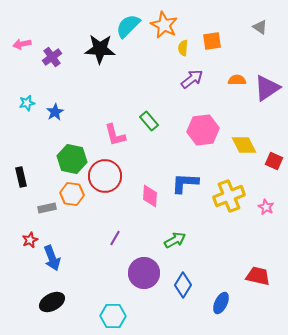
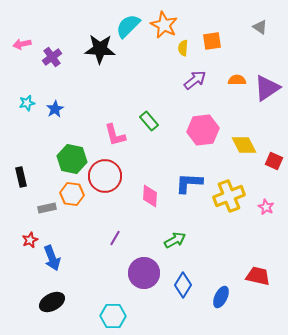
purple arrow: moved 3 px right, 1 px down
blue star: moved 3 px up
blue L-shape: moved 4 px right
blue ellipse: moved 6 px up
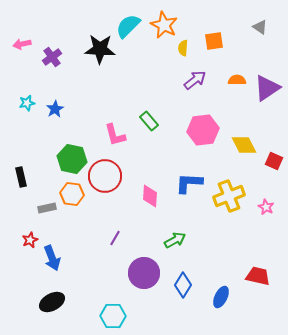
orange square: moved 2 px right
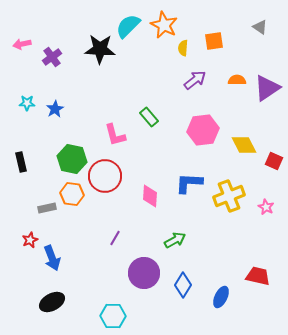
cyan star: rotated 14 degrees clockwise
green rectangle: moved 4 px up
black rectangle: moved 15 px up
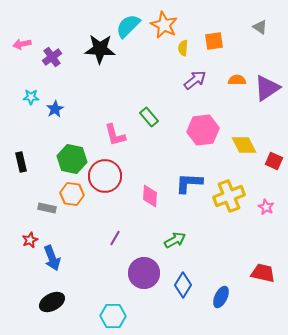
cyan star: moved 4 px right, 6 px up
gray rectangle: rotated 24 degrees clockwise
red trapezoid: moved 5 px right, 3 px up
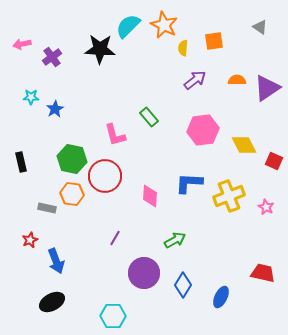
blue arrow: moved 4 px right, 3 px down
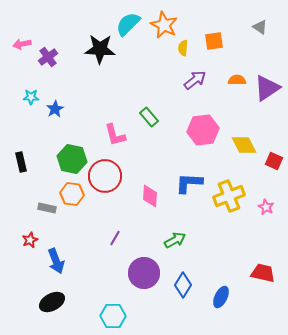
cyan semicircle: moved 2 px up
purple cross: moved 4 px left
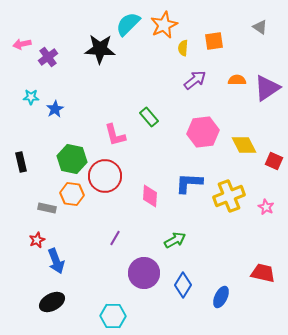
orange star: rotated 20 degrees clockwise
pink hexagon: moved 2 px down
red star: moved 7 px right
